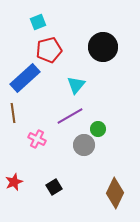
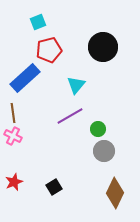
pink cross: moved 24 px left, 3 px up
gray circle: moved 20 px right, 6 px down
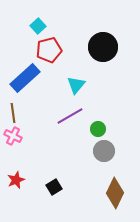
cyan square: moved 4 px down; rotated 21 degrees counterclockwise
red star: moved 2 px right, 2 px up
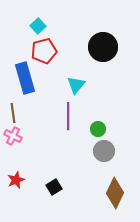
red pentagon: moved 5 px left, 1 px down
blue rectangle: rotated 64 degrees counterclockwise
purple line: moved 2 px left; rotated 60 degrees counterclockwise
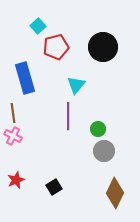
red pentagon: moved 12 px right, 4 px up
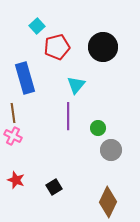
cyan square: moved 1 px left
red pentagon: moved 1 px right
green circle: moved 1 px up
gray circle: moved 7 px right, 1 px up
red star: rotated 30 degrees counterclockwise
brown diamond: moved 7 px left, 9 px down
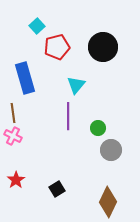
red star: rotated 18 degrees clockwise
black square: moved 3 px right, 2 px down
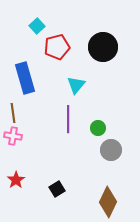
purple line: moved 3 px down
pink cross: rotated 18 degrees counterclockwise
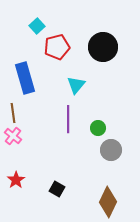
pink cross: rotated 30 degrees clockwise
black square: rotated 28 degrees counterclockwise
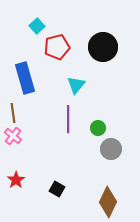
gray circle: moved 1 px up
